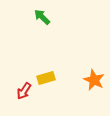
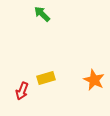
green arrow: moved 3 px up
red arrow: moved 2 px left; rotated 12 degrees counterclockwise
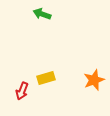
green arrow: rotated 24 degrees counterclockwise
orange star: rotated 25 degrees clockwise
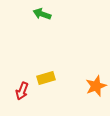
orange star: moved 2 px right, 6 px down
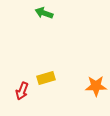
green arrow: moved 2 px right, 1 px up
orange star: rotated 20 degrees clockwise
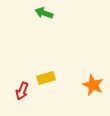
orange star: moved 3 px left, 1 px up; rotated 25 degrees clockwise
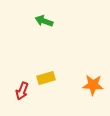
green arrow: moved 8 px down
orange star: rotated 20 degrees counterclockwise
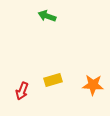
green arrow: moved 3 px right, 5 px up
yellow rectangle: moved 7 px right, 2 px down
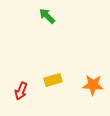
green arrow: rotated 24 degrees clockwise
red arrow: moved 1 px left
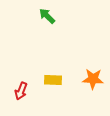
yellow rectangle: rotated 18 degrees clockwise
orange star: moved 6 px up
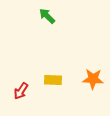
red arrow: rotated 12 degrees clockwise
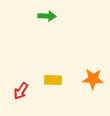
green arrow: rotated 138 degrees clockwise
